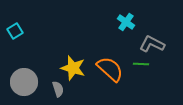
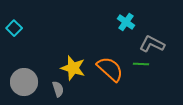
cyan square: moved 1 px left, 3 px up; rotated 14 degrees counterclockwise
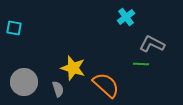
cyan cross: moved 5 px up; rotated 18 degrees clockwise
cyan square: rotated 35 degrees counterclockwise
orange semicircle: moved 4 px left, 16 px down
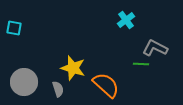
cyan cross: moved 3 px down
gray L-shape: moved 3 px right, 4 px down
